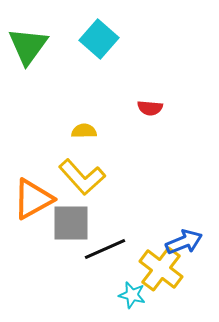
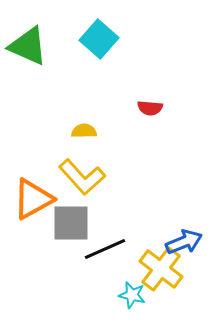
green triangle: rotated 42 degrees counterclockwise
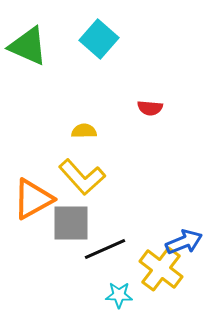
cyan star: moved 13 px left; rotated 12 degrees counterclockwise
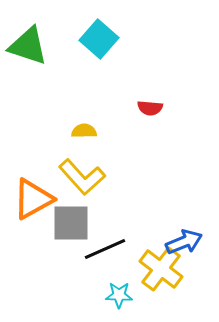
green triangle: rotated 6 degrees counterclockwise
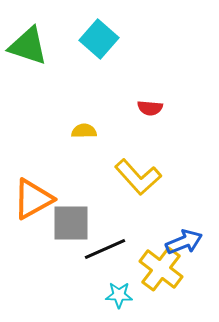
yellow L-shape: moved 56 px right
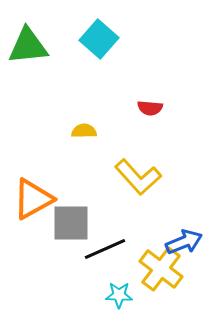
green triangle: rotated 24 degrees counterclockwise
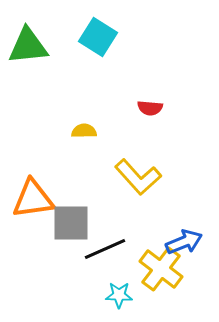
cyan square: moved 1 px left, 2 px up; rotated 9 degrees counterclockwise
orange triangle: rotated 21 degrees clockwise
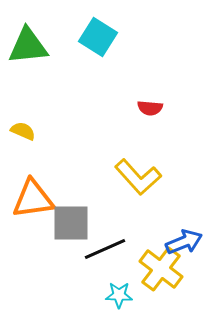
yellow semicircle: moved 61 px left; rotated 25 degrees clockwise
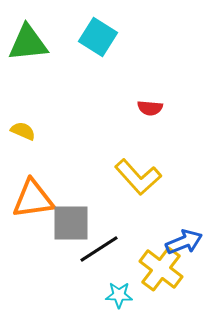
green triangle: moved 3 px up
black line: moved 6 px left; rotated 9 degrees counterclockwise
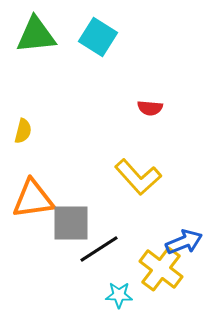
green triangle: moved 8 px right, 8 px up
yellow semicircle: rotated 80 degrees clockwise
